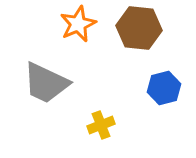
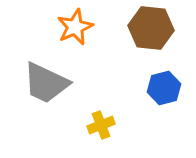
orange star: moved 3 px left, 3 px down
brown hexagon: moved 12 px right
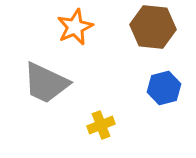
brown hexagon: moved 2 px right, 1 px up
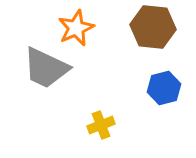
orange star: moved 1 px right, 1 px down
gray trapezoid: moved 15 px up
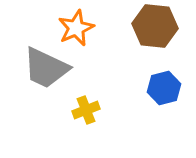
brown hexagon: moved 2 px right, 1 px up
yellow cross: moved 15 px left, 15 px up
